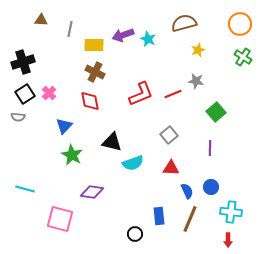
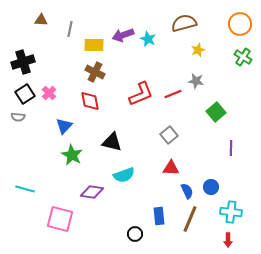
purple line: moved 21 px right
cyan semicircle: moved 9 px left, 12 px down
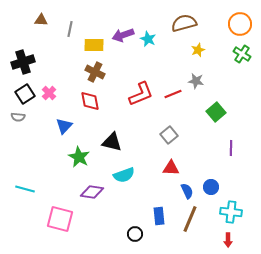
green cross: moved 1 px left, 3 px up
green star: moved 7 px right, 2 px down
